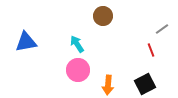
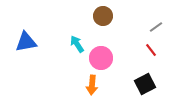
gray line: moved 6 px left, 2 px up
red line: rotated 16 degrees counterclockwise
pink circle: moved 23 px right, 12 px up
orange arrow: moved 16 px left
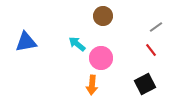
cyan arrow: rotated 18 degrees counterclockwise
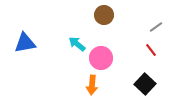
brown circle: moved 1 px right, 1 px up
blue triangle: moved 1 px left, 1 px down
black square: rotated 20 degrees counterclockwise
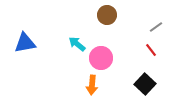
brown circle: moved 3 px right
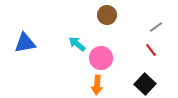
orange arrow: moved 5 px right
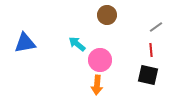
red line: rotated 32 degrees clockwise
pink circle: moved 1 px left, 2 px down
black square: moved 3 px right, 9 px up; rotated 30 degrees counterclockwise
